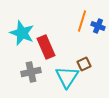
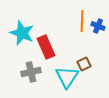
orange line: rotated 15 degrees counterclockwise
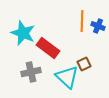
cyan star: moved 1 px right
red rectangle: moved 2 px right, 1 px down; rotated 30 degrees counterclockwise
cyan triangle: rotated 20 degrees counterclockwise
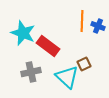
red rectangle: moved 2 px up
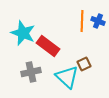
blue cross: moved 5 px up
